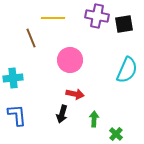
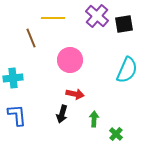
purple cross: rotated 30 degrees clockwise
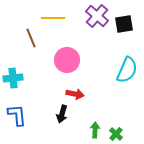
pink circle: moved 3 px left
green arrow: moved 1 px right, 11 px down
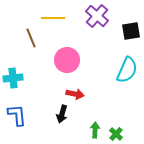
black square: moved 7 px right, 7 px down
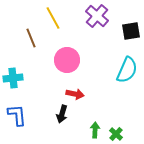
yellow line: rotated 60 degrees clockwise
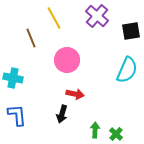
yellow line: moved 1 px right
cyan cross: rotated 18 degrees clockwise
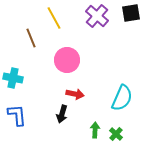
black square: moved 18 px up
cyan semicircle: moved 5 px left, 28 px down
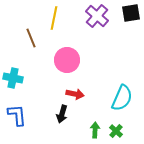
yellow line: rotated 40 degrees clockwise
green cross: moved 3 px up
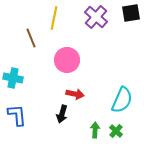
purple cross: moved 1 px left, 1 px down
cyan semicircle: moved 2 px down
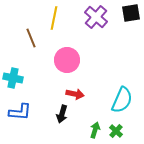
blue L-shape: moved 3 px right, 3 px up; rotated 100 degrees clockwise
green arrow: rotated 14 degrees clockwise
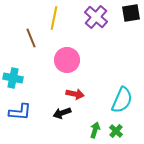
black arrow: moved 1 px up; rotated 54 degrees clockwise
